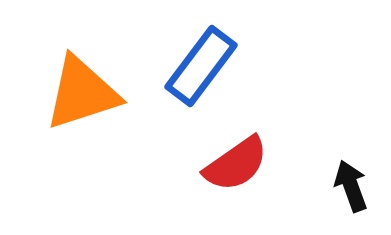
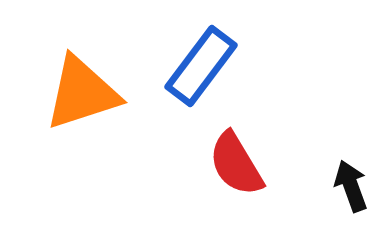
red semicircle: rotated 94 degrees clockwise
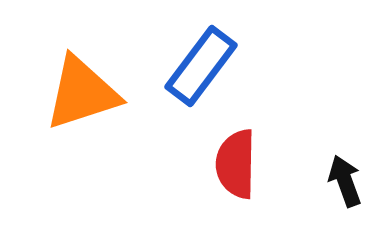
red semicircle: rotated 32 degrees clockwise
black arrow: moved 6 px left, 5 px up
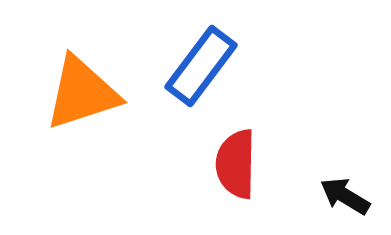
black arrow: moved 15 px down; rotated 39 degrees counterclockwise
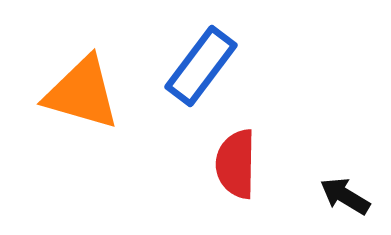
orange triangle: rotated 34 degrees clockwise
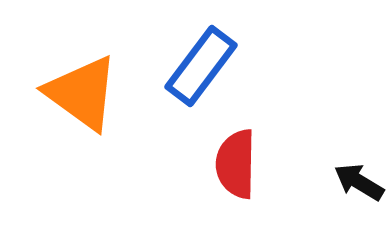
orange triangle: rotated 20 degrees clockwise
black arrow: moved 14 px right, 14 px up
